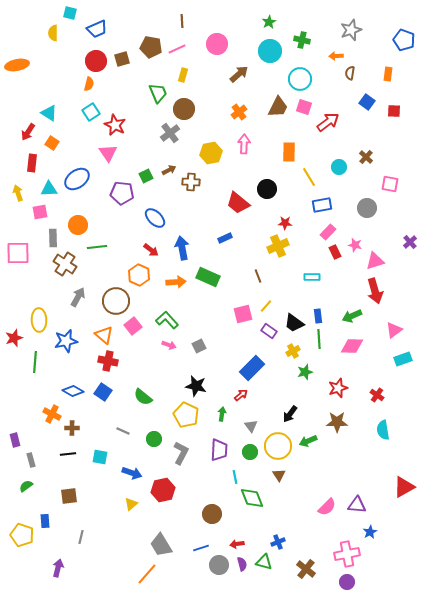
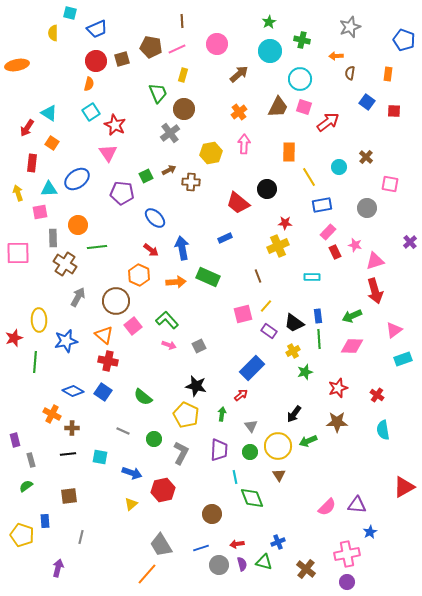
gray star at (351, 30): moved 1 px left, 3 px up
red arrow at (28, 132): moved 1 px left, 4 px up
black arrow at (290, 414): moved 4 px right
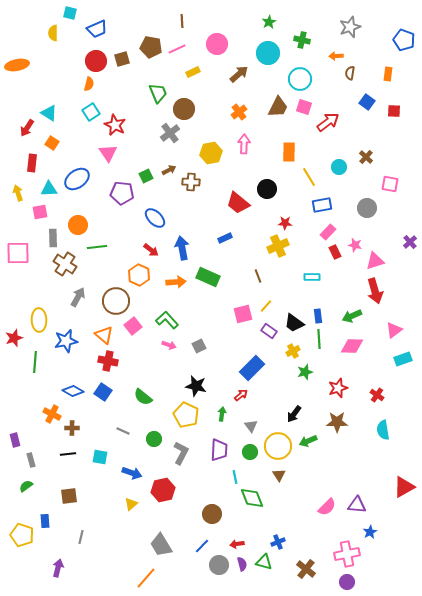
cyan circle at (270, 51): moved 2 px left, 2 px down
yellow rectangle at (183, 75): moved 10 px right, 3 px up; rotated 48 degrees clockwise
blue line at (201, 548): moved 1 px right, 2 px up; rotated 28 degrees counterclockwise
orange line at (147, 574): moved 1 px left, 4 px down
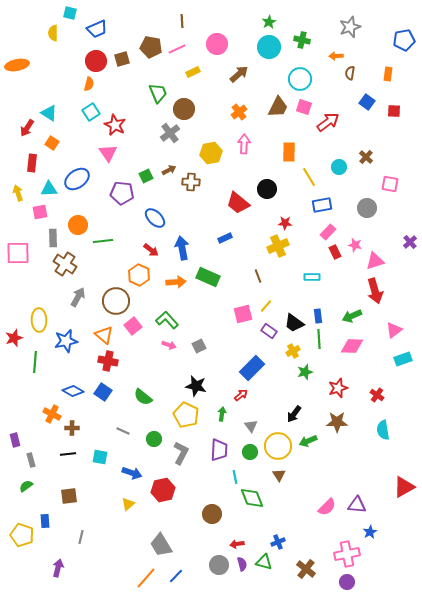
blue pentagon at (404, 40): rotated 30 degrees counterclockwise
cyan circle at (268, 53): moved 1 px right, 6 px up
green line at (97, 247): moved 6 px right, 6 px up
yellow triangle at (131, 504): moved 3 px left
blue line at (202, 546): moved 26 px left, 30 px down
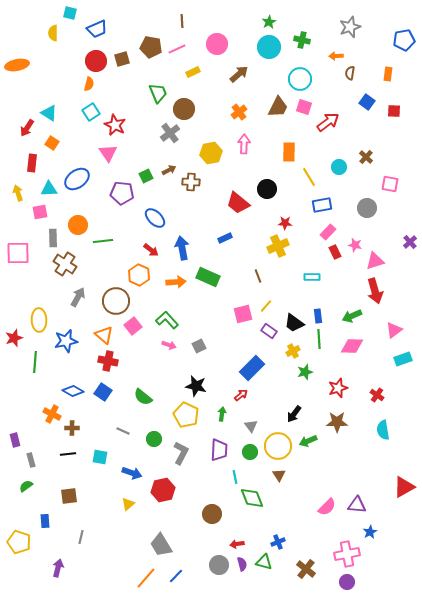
yellow pentagon at (22, 535): moved 3 px left, 7 px down
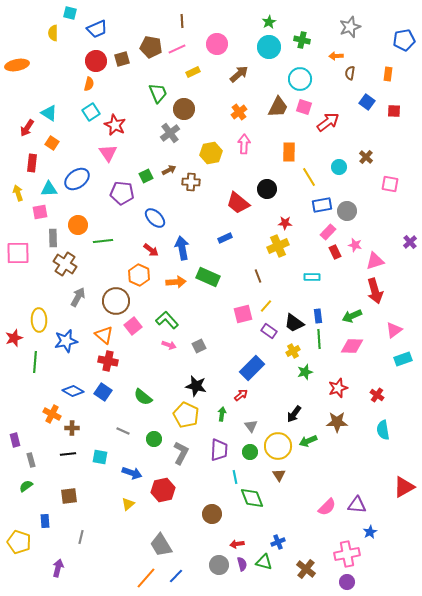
gray circle at (367, 208): moved 20 px left, 3 px down
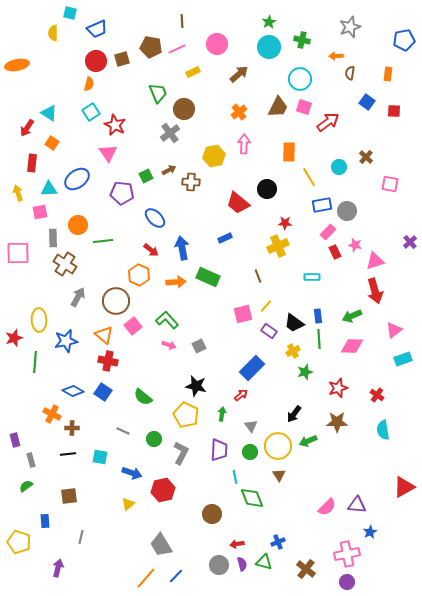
yellow hexagon at (211, 153): moved 3 px right, 3 px down
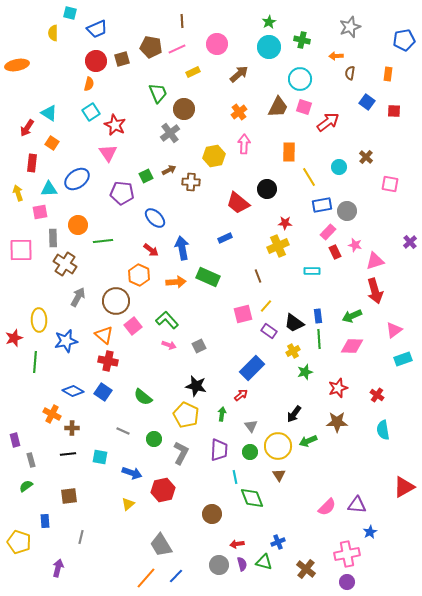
pink square at (18, 253): moved 3 px right, 3 px up
cyan rectangle at (312, 277): moved 6 px up
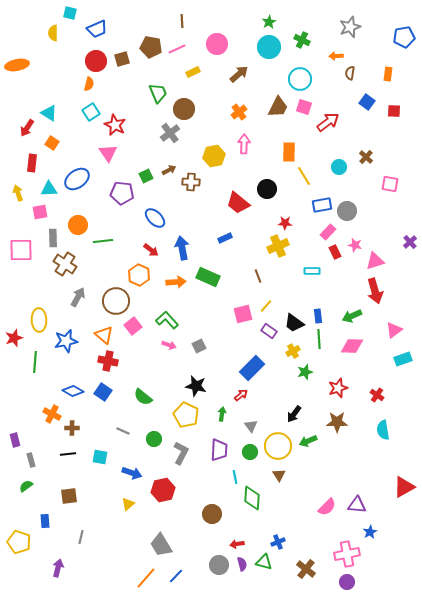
green cross at (302, 40): rotated 14 degrees clockwise
blue pentagon at (404, 40): moved 3 px up
yellow line at (309, 177): moved 5 px left, 1 px up
green diamond at (252, 498): rotated 25 degrees clockwise
